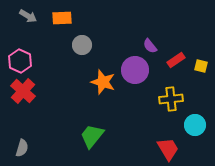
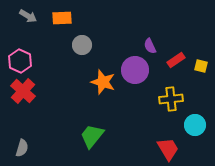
purple semicircle: rotated 14 degrees clockwise
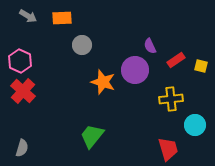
red trapezoid: rotated 15 degrees clockwise
